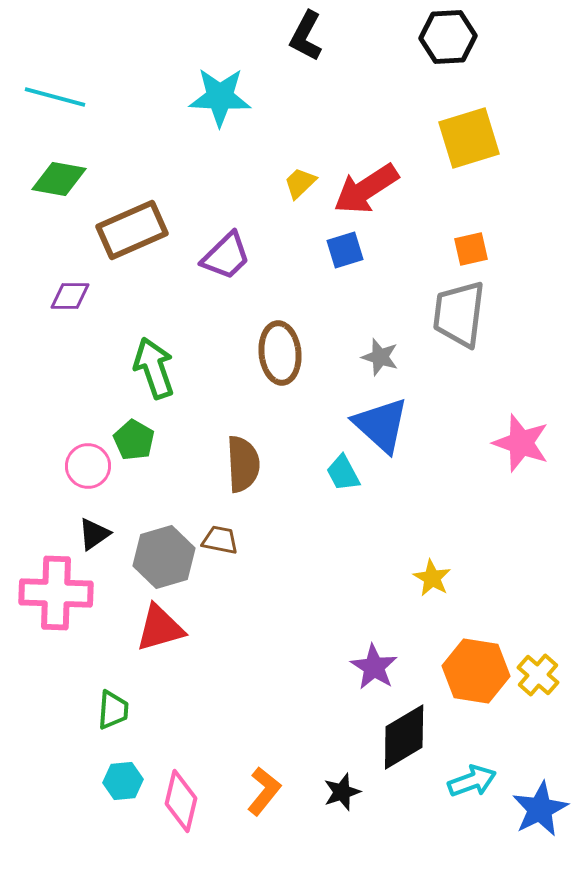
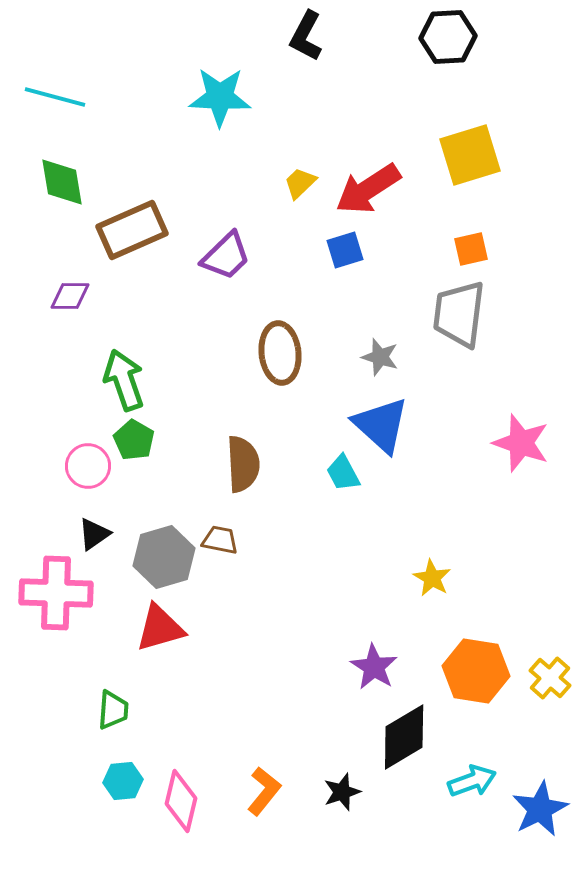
yellow square: moved 1 px right, 17 px down
green diamond: moved 3 px right, 3 px down; rotated 70 degrees clockwise
red arrow: moved 2 px right
green arrow: moved 30 px left, 12 px down
yellow cross: moved 12 px right, 3 px down
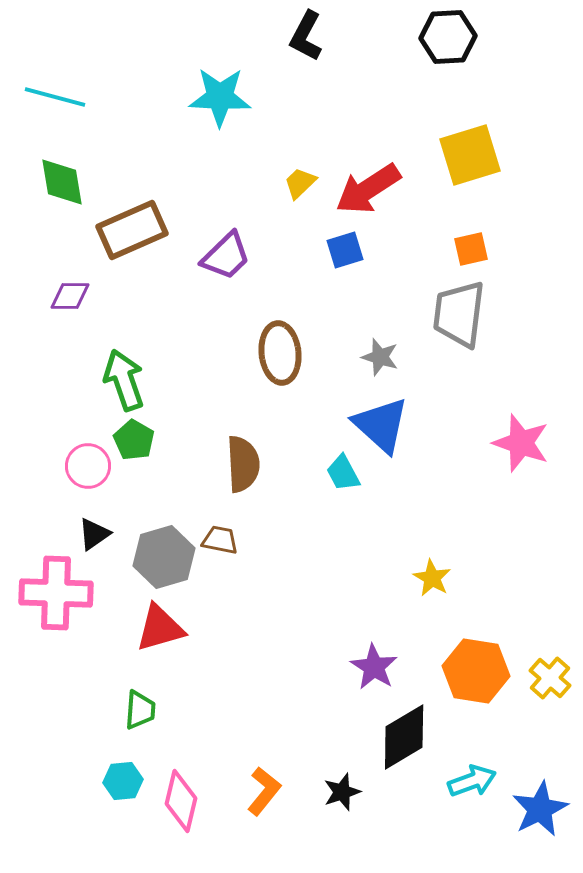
green trapezoid: moved 27 px right
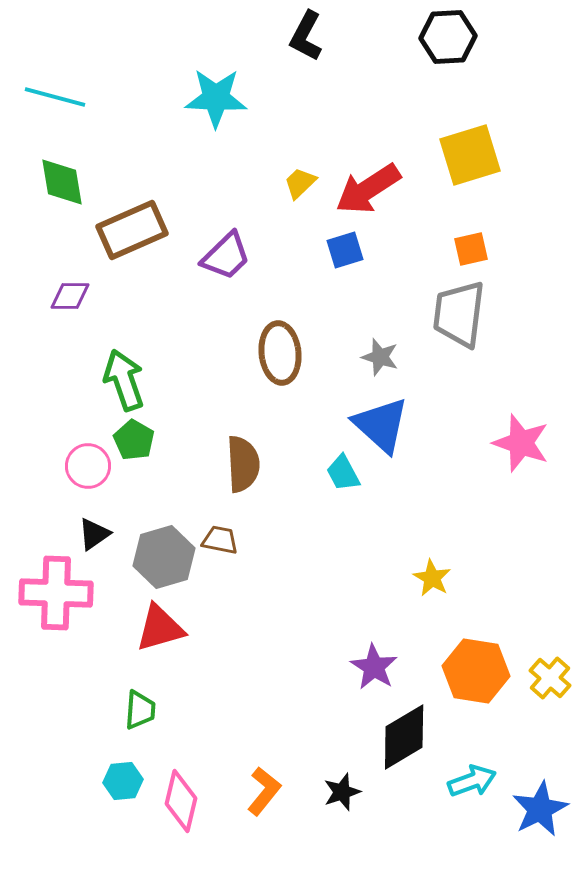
cyan star: moved 4 px left, 1 px down
